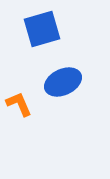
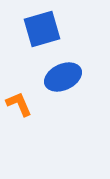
blue ellipse: moved 5 px up
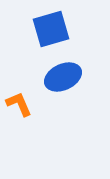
blue square: moved 9 px right
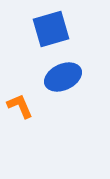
orange L-shape: moved 1 px right, 2 px down
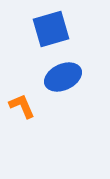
orange L-shape: moved 2 px right
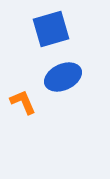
orange L-shape: moved 1 px right, 4 px up
